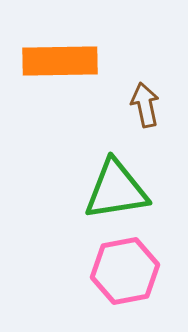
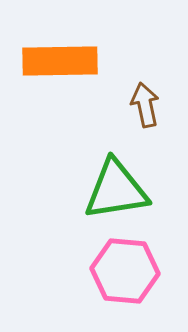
pink hexagon: rotated 16 degrees clockwise
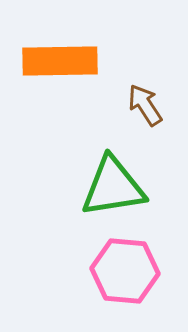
brown arrow: rotated 21 degrees counterclockwise
green triangle: moved 3 px left, 3 px up
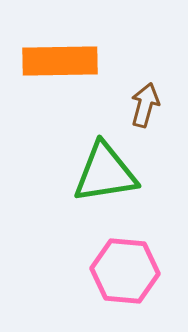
brown arrow: rotated 48 degrees clockwise
green triangle: moved 8 px left, 14 px up
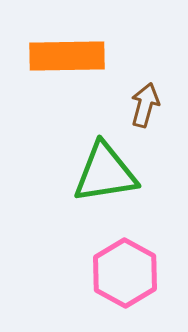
orange rectangle: moved 7 px right, 5 px up
pink hexagon: moved 2 px down; rotated 24 degrees clockwise
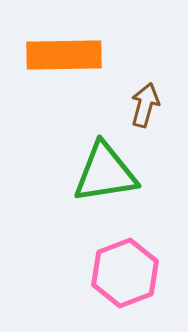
orange rectangle: moved 3 px left, 1 px up
pink hexagon: rotated 10 degrees clockwise
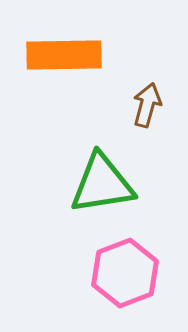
brown arrow: moved 2 px right
green triangle: moved 3 px left, 11 px down
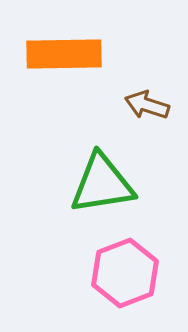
orange rectangle: moved 1 px up
brown arrow: rotated 87 degrees counterclockwise
